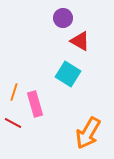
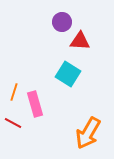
purple circle: moved 1 px left, 4 px down
red triangle: rotated 25 degrees counterclockwise
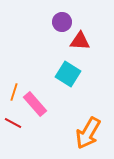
pink rectangle: rotated 25 degrees counterclockwise
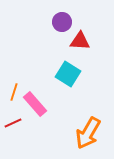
red line: rotated 54 degrees counterclockwise
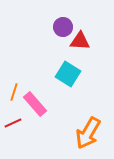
purple circle: moved 1 px right, 5 px down
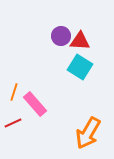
purple circle: moved 2 px left, 9 px down
cyan square: moved 12 px right, 7 px up
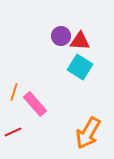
red line: moved 9 px down
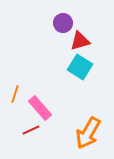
purple circle: moved 2 px right, 13 px up
red triangle: rotated 20 degrees counterclockwise
orange line: moved 1 px right, 2 px down
pink rectangle: moved 5 px right, 4 px down
red line: moved 18 px right, 2 px up
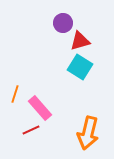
orange arrow: rotated 16 degrees counterclockwise
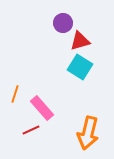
pink rectangle: moved 2 px right
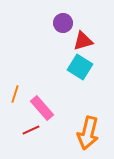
red triangle: moved 3 px right
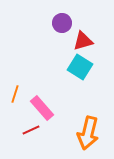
purple circle: moved 1 px left
